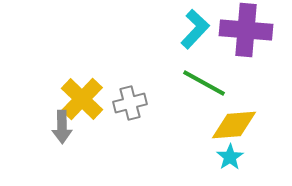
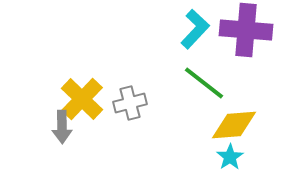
green line: rotated 9 degrees clockwise
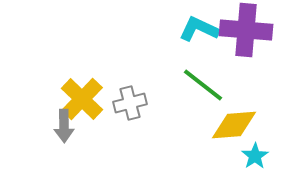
cyan L-shape: moved 4 px right; rotated 108 degrees counterclockwise
green line: moved 1 px left, 2 px down
gray arrow: moved 2 px right, 1 px up
cyan star: moved 25 px right, 1 px up
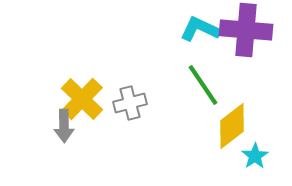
cyan L-shape: moved 1 px right
green line: rotated 18 degrees clockwise
yellow diamond: moved 2 px left, 1 px down; rotated 33 degrees counterclockwise
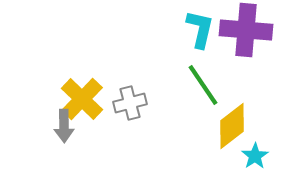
cyan L-shape: rotated 78 degrees clockwise
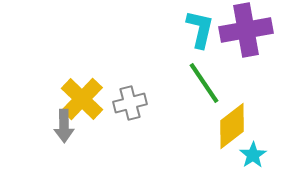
purple cross: rotated 15 degrees counterclockwise
green line: moved 1 px right, 2 px up
cyan star: moved 2 px left, 1 px up
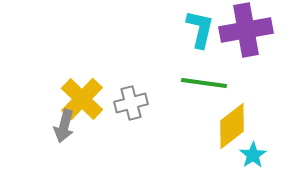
green line: rotated 48 degrees counterclockwise
gray cross: moved 1 px right
gray arrow: rotated 16 degrees clockwise
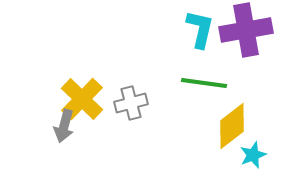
cyan star: rotated 12 degrees clockwise
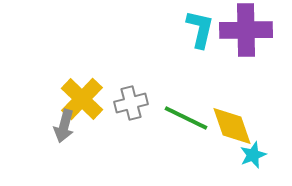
purple cross: rotated 9 degrees clockwise
green line: moved 18 px left, 35 px down; rotated 18 degrees clockwise
yellow diamond: rotated 72 degrees counterclockwise
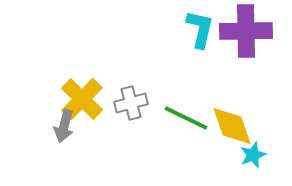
purple cross: moved 1 px down
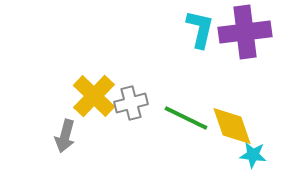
purple cross: moved 1 px left, 1 px down; rotated 6 degrees counterclockwise
yellow cross: moved 12 px right, 3 px up
gray arrow: moved 1 px right, 10 px down
cyan star: rotated 28 degrees clockwise
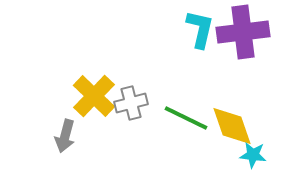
purple cross: moved 2 px left
